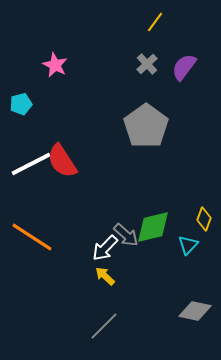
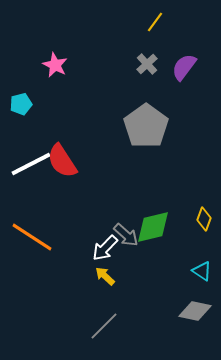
cyan triangle: moved 14 px right, 26 px down; rotated 40 degrees counterclockwise
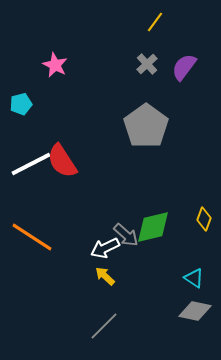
white arrow: rotated 20 degrees clockwise
cyan triangle: moved 8 px left, 7 px down
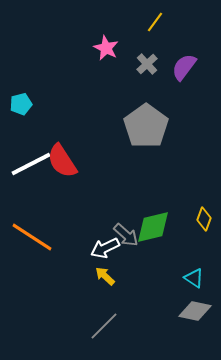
pink star: moved 51 px right, 17 px up
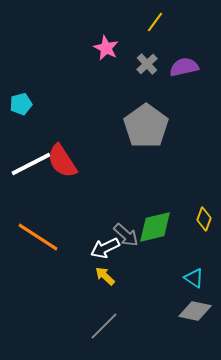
purple semicircle: rotated 40 degrees clockwise
green diamond: moved 2 px right
orange line: moved 6 px right
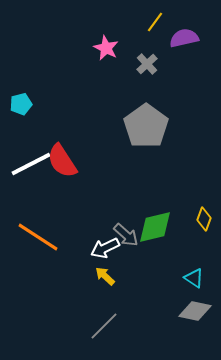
purple semicircle: moved 29 px up
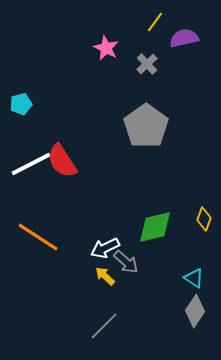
gray arrow: moved 27 px down
gray diamond: rotated 68 degrees counterclockwise
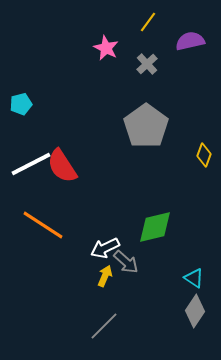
yellow line: moved 7 px left
purple semicircle: moved 6 px right, 3 px down
red semicircle: moved 5 px down
yellow diamond: moved 64 px up
orange line: moved 5 px right, 12 px up
yellow arrow: rotated 70 degrees clockwise
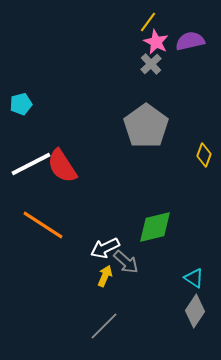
pink star: moved 50 px right, 6 px up
gray cross: moved 4 px right
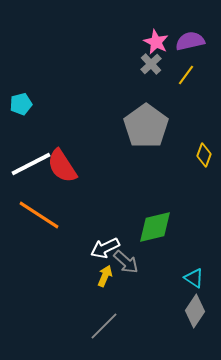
yellow line: moved 38 px right, 53 px down
orange line: moved 4 px left, 10 px up
